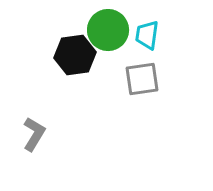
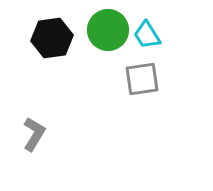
cyan trapezoid: rotated 40 degrees counterclockwise
black hexagon: moved 23 px left, 17 px up
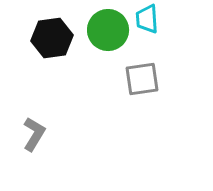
cyan trapezoid: moved 16 px up; rotated 28 degrees clockwise
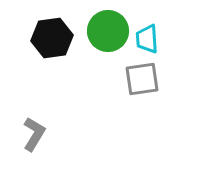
cyan trapezoid: moved 20 px down
green circle: moved 1 px down
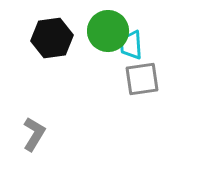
cyan trapezoid: moved 16 px left, 6 px down
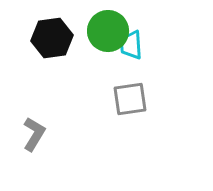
gray square: moved 12 px left, 20 px down
